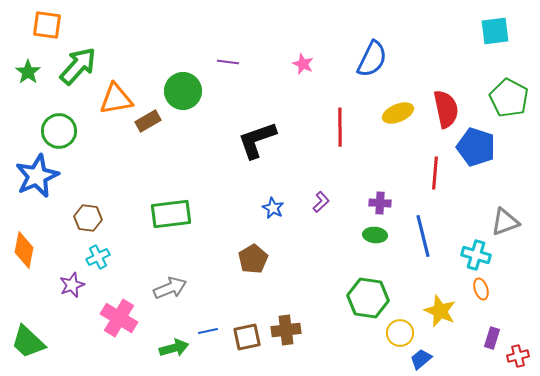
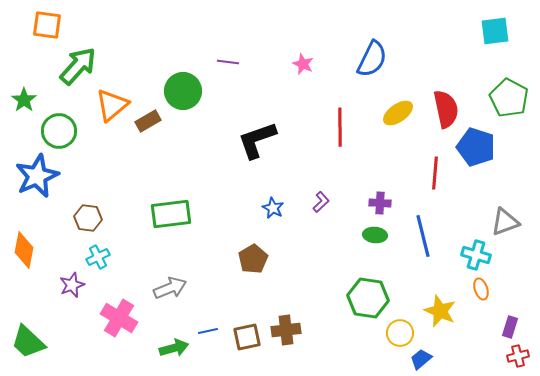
green star at (28, 72): moved 4 px left, 28 px down
orange triangle at (116, 99): moved 4 px left, 6 px down; rotated 30 degrees counterclockwise
yellow ellipse at (398, 113): rotated 12 degrees counterclockwise
purple rectangle at (492, 338): moved 18 px right, 11 px up
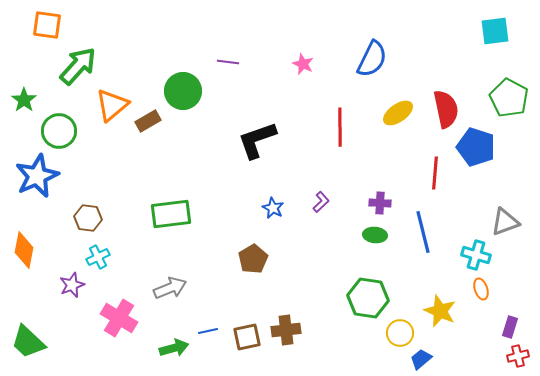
blue line at (423, 236): moved 4 px up
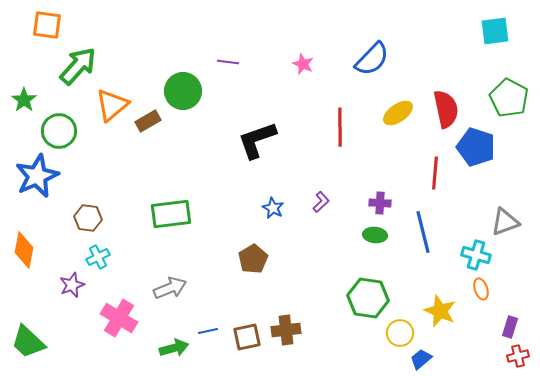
blue semicircle at (372, 59): rotated 18 degrees clockwise
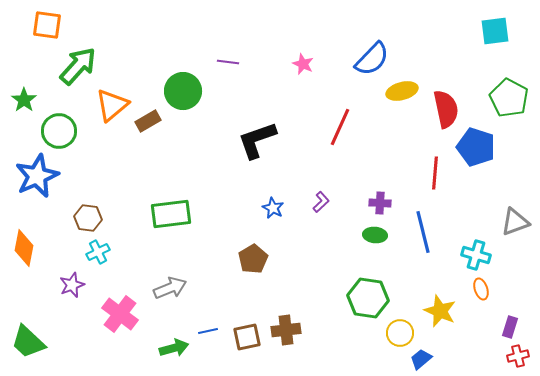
yellow ellipse at (398, 113): moved 4 px right, 22 px up; rotated 20 degrees clockwise
red line at (340, 127): rotated 24 degrees clockwise
gray triangle at (505, 222): moved 10 px right
orange diamond at (24, 250): moved 2 px up
cyan cross at (98, 257): moved 5 px up
pink cross at (119, 318): moved 1 px right, 4 px up; rotated 6 degrees clockwise
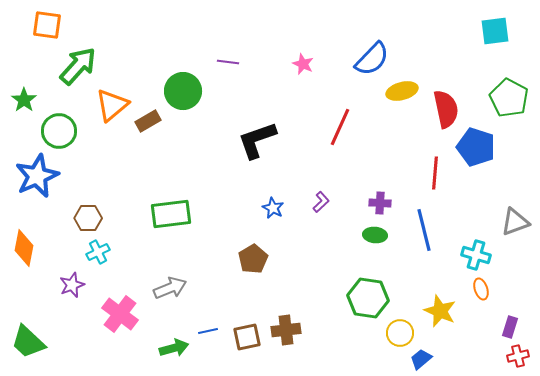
brown hexagon at (88, 218): rotated 8 degrees counterclockwise
blue line at (423, 232): moved 1 px right, 2 px up
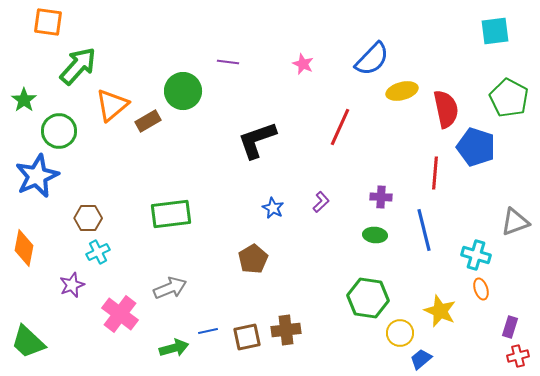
orange square at (47, 25): moved 1 px right, 3 px up
purple cross at (380, 203): moved 1 px right, 6 px up
